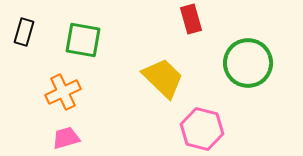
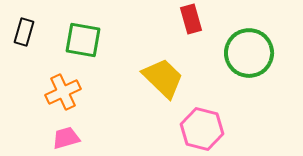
green circle: moved 1 px right, 10 px up
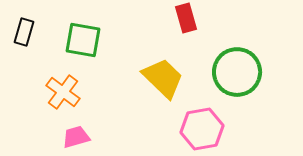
red rectangle: moved 5 px left, 1 px up
green circle: moved 12 px left, 19 px down
orange cross: rotated 28 degrees counterclockwise
pink hexagon: rotated 24 degrees counterclockwise
pink trapezoid: moved 10 px right, 1 px up
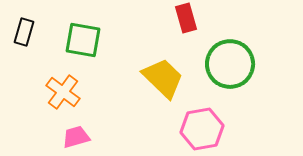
green circle: moved 7 px left, 8 px up
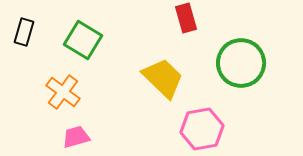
green square: rotated 21 degrees clockwise
green circle: moved 11 px right, 1 px up
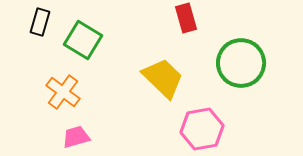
black rectangle: moved 16 px right, 10 px up
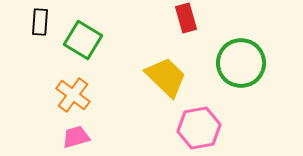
black rectangle: rotated 12 degrees counterclockwise
yellow trapezoid: moved 3 px right, 1 px up
orange cross: moved 10 px right, 3 px down
pink hexagon: moved 3 px left, 1 px up
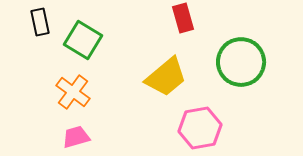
red rectangle: moved 3 px left
black rectangle: rotated 16 degrees counterclockwise
green circle: moved 1 px up
yellow trapezoid: rotated 96 degrees clockwise
orange cross: moved 3 px up
pink hexagon: moved 1 px right
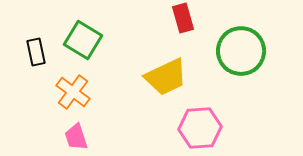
black rectangle: moved 4 px left, 30 px down
green circle: moved 11 px up
yellow trapezoid: rotated 15 degrees clockwise
pink hexagon: rotated 6 degrees clockwise
pink trapezoid: rotated 92 degrees counterclockwise
